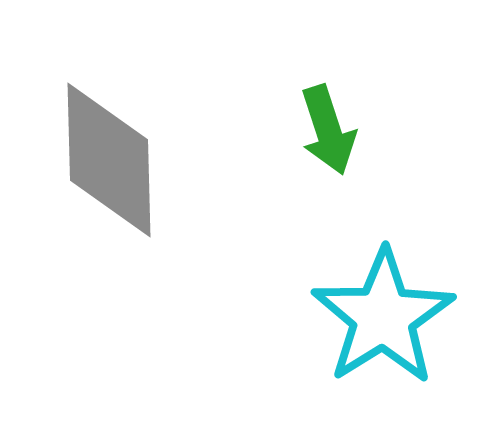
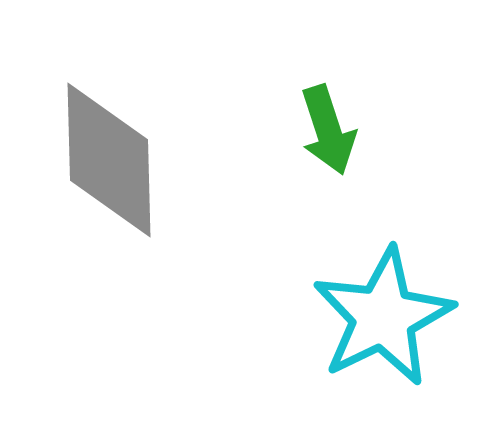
cyan star: rotated 6 degrees clockwise
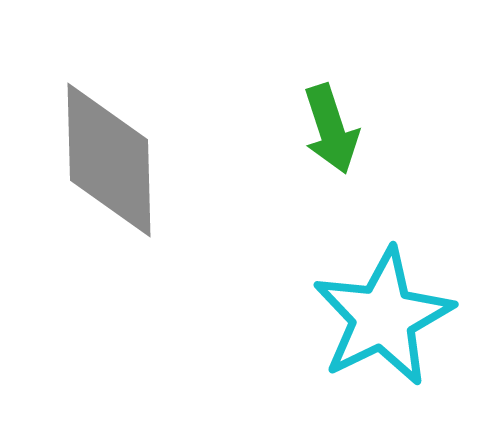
green arrow: moved 3 px right, 1 px up
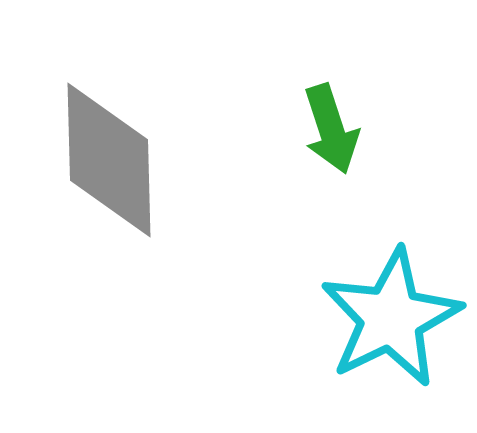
cyan star: moved 8 px right, 1 px down
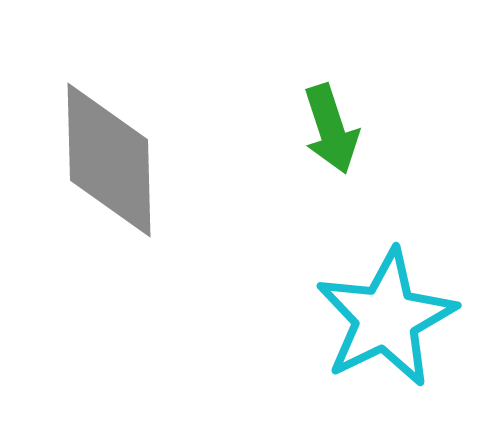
cyan star: moved 5 px left
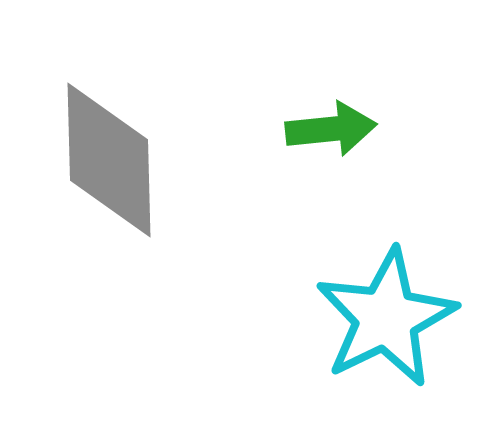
green arrow: rotated 78 degrees counterclockwise
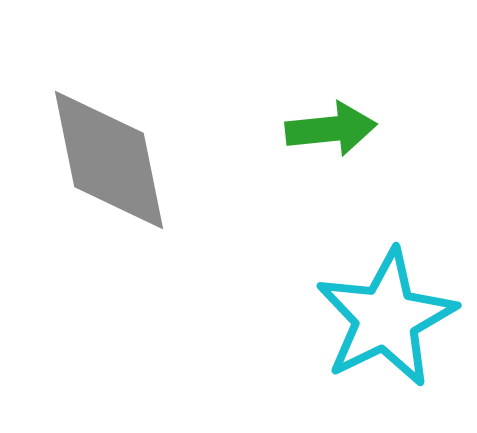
gray diamond: rotated 10 degrees counterclockwise
